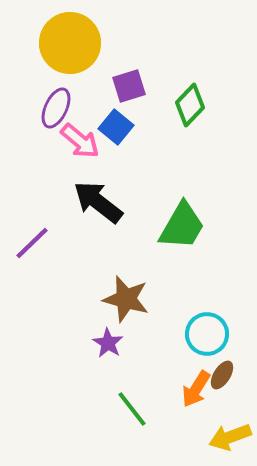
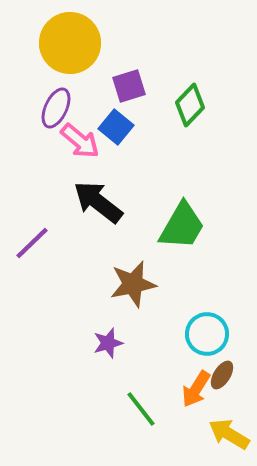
brown star: moved 7 px right, 15 px up; rotated 27 degrees counterclockwise
purple star: rotated 24 degrees clockwise
green line: moved 9 px right
yellow arrow: moved 1 px left, 3 px up; rotated 51 degrees clockwise
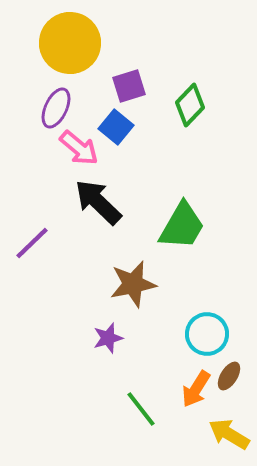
pink arrow: moved 1 px left, 7 px down
black arrow: rotated 6 degrees clockwise
purple star: moved 5 px up
brown ellipse: moved 7 px right, 1 px down
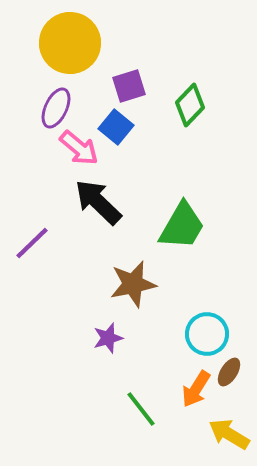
brown ellipse: moved 4 px up
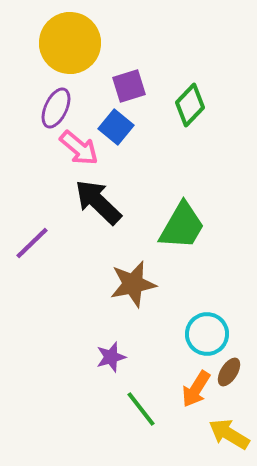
purple star: moved 3 px right, 19 px down
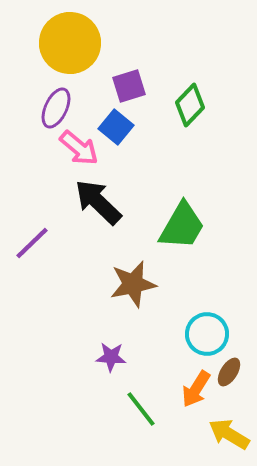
purple star: rotated 20 degrees clockwise
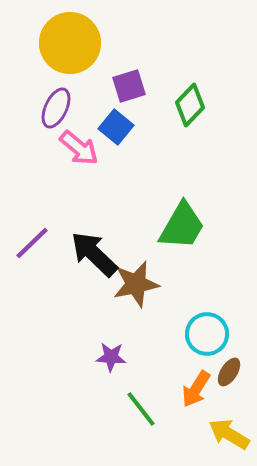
black arrow: moved 4 px left, 52 px down
brown star: moved 3 px right
